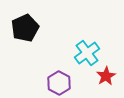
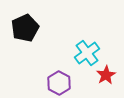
red star: moved 1 px up
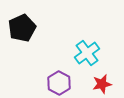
black pentagon: moved 3 px left
red star: moved 4 px left, 9 px down; rotated 18 degrees clockwise
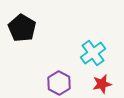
black pentagon: rotated 16 degrees counterclockwise
cyan cross: moved 6 px right
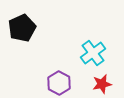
black pentagon: rotated 16 degrees clockwise
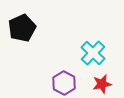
cyan cross: rotated 10 degrees counterclockwise
purple hexagon: moved 5 px right
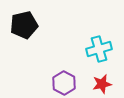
black pentagon: moved 2 px right, 3 px up; rotated 12 degrees clockwise
cyan cross: moved 6 px right, 4 px up; rotated 30 degrees clockwise
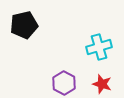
cyan cross: moved 2 px up
red star: rotated 30 degrees clockwise
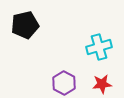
black pentagon: moved 1 px right
red star: rotated 24 degrees counterclockwise
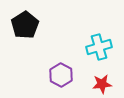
black pentagon: rotated 20 degrees counterclockwise
purple hexagon: moved 3 px left, 8 px up
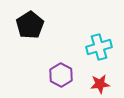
black pentagon: moved 5 px right
red star: moved 2 px left
